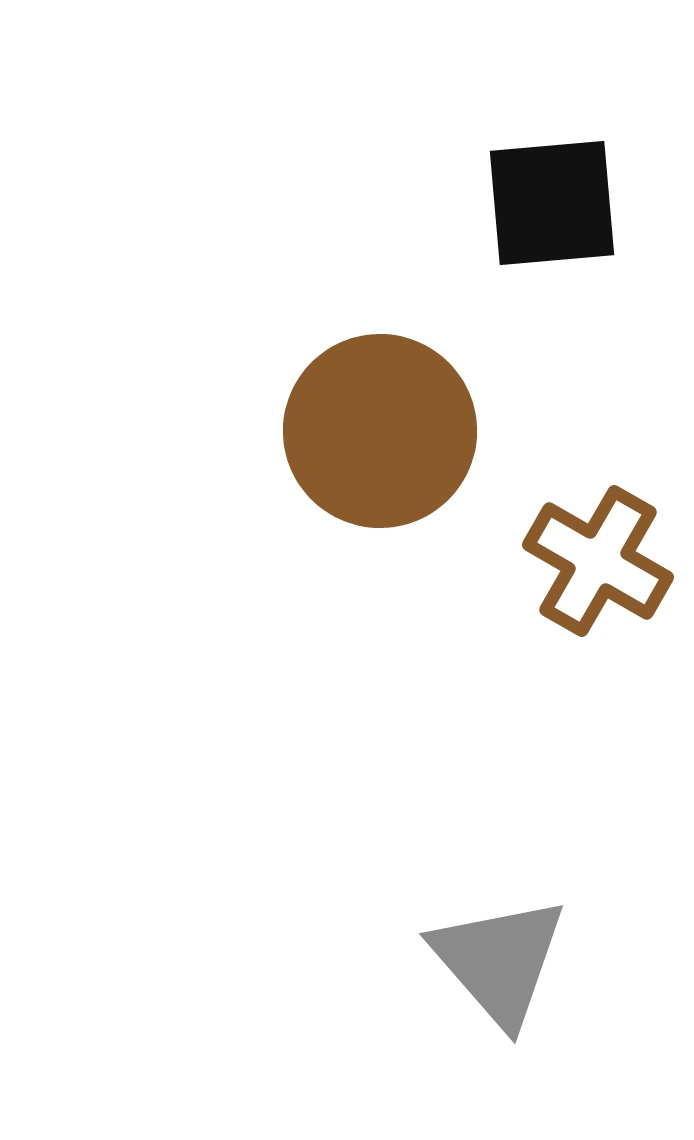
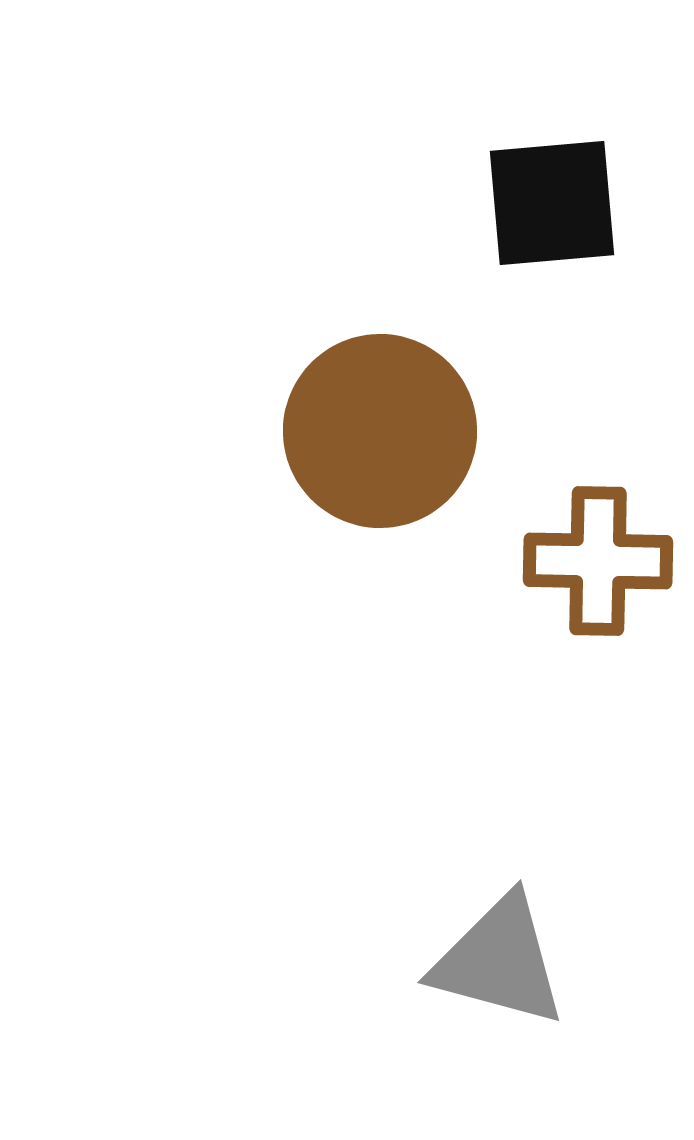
brown cross: rotated 29 degrees counterclockwise
gray triangle: rotated 34 degrees counterclockwise
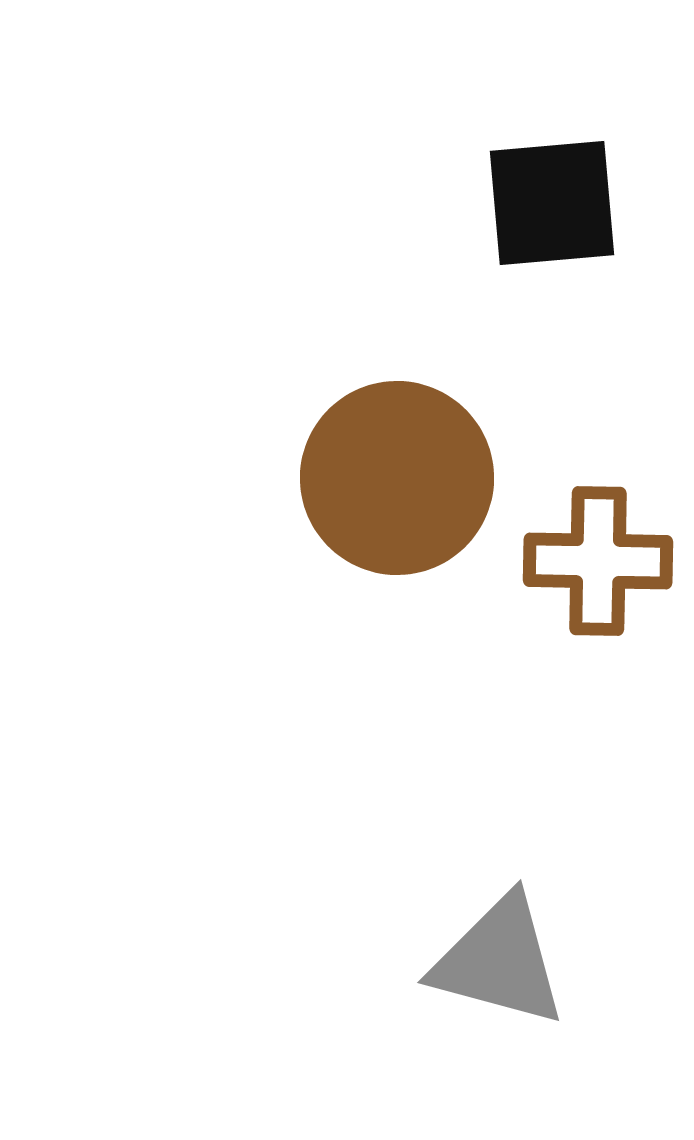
brown circle: moved 17 px right, 47 px down
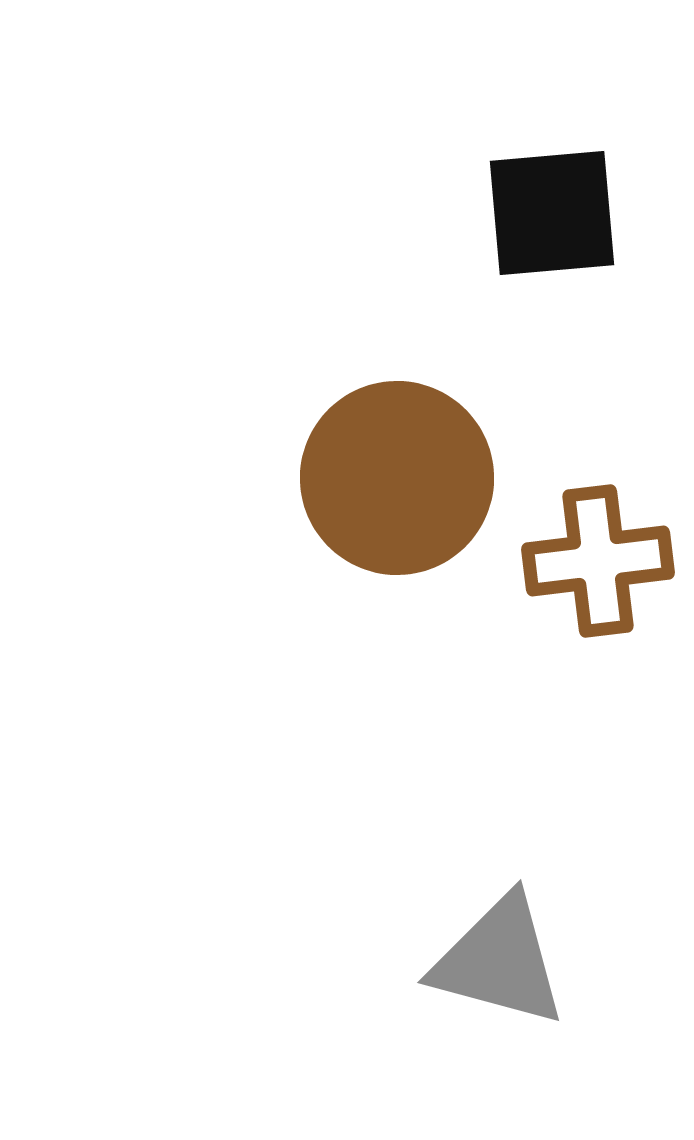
black square: moved 10 px down
brown cross: rotated 8 degrees counterclockwise
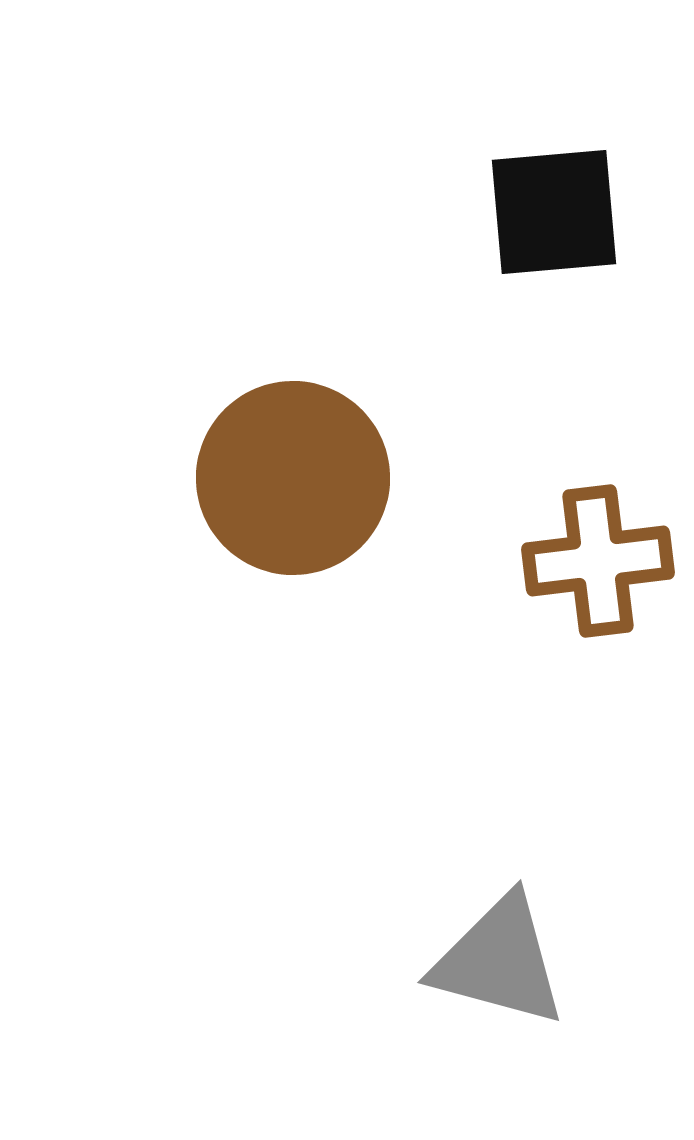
black square: moved 2 px right, 1 px up
brown circle: moved 104 px left
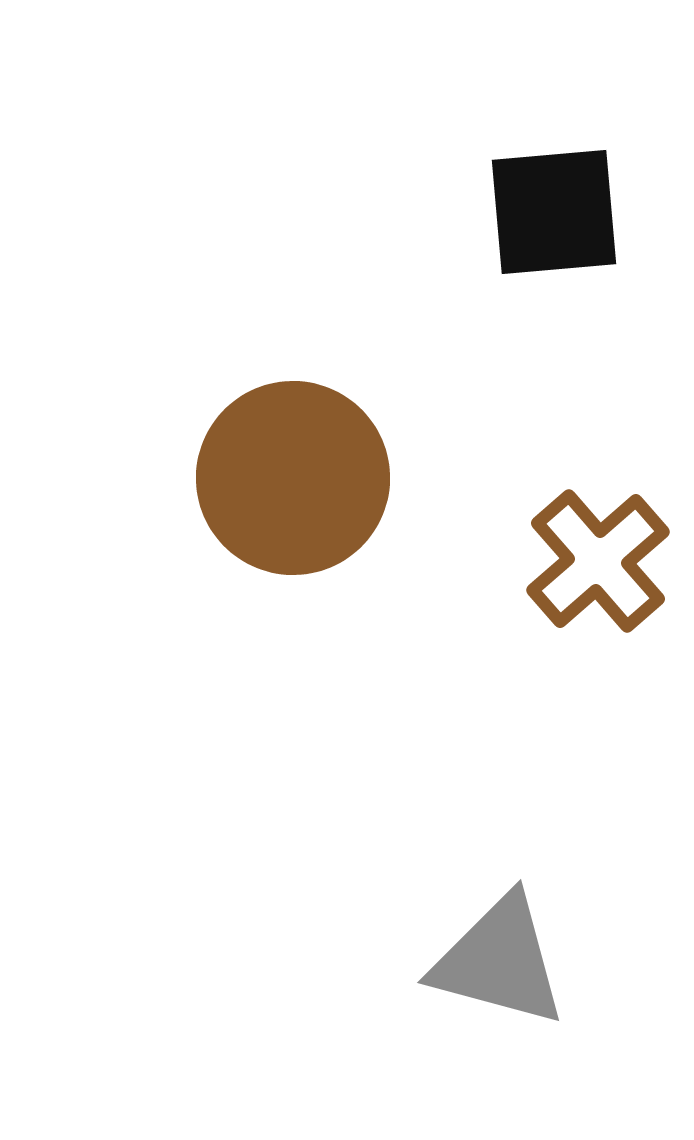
brown cross: rotated 34 degrees counterclockwise
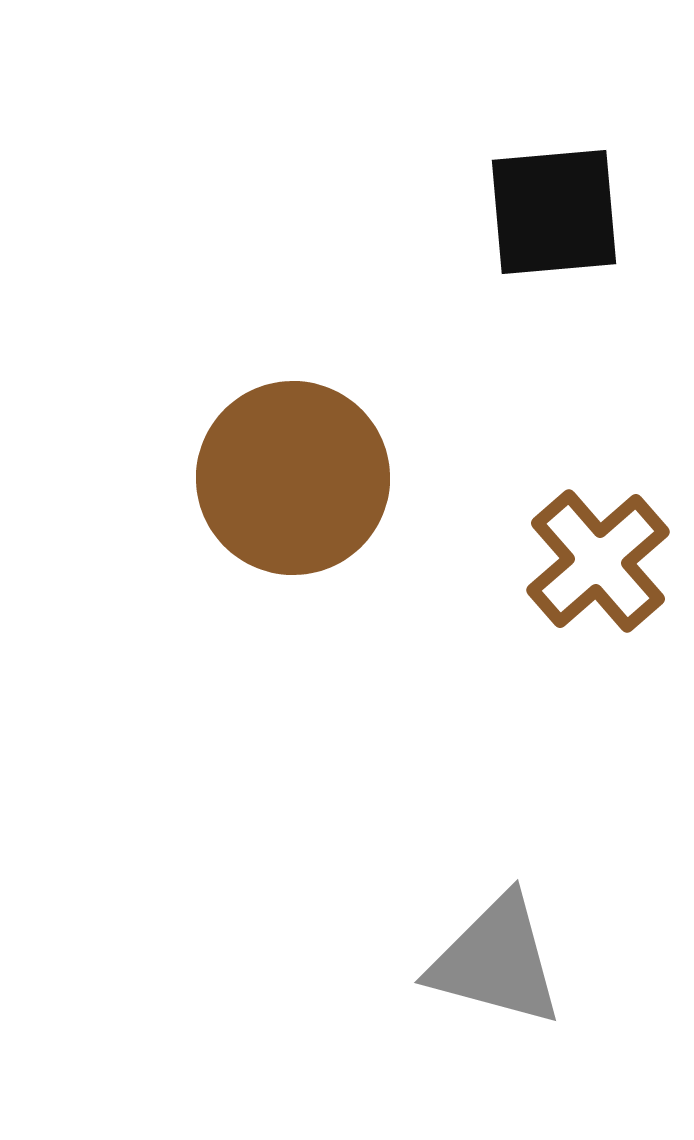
gray triangle: moved 3 px left
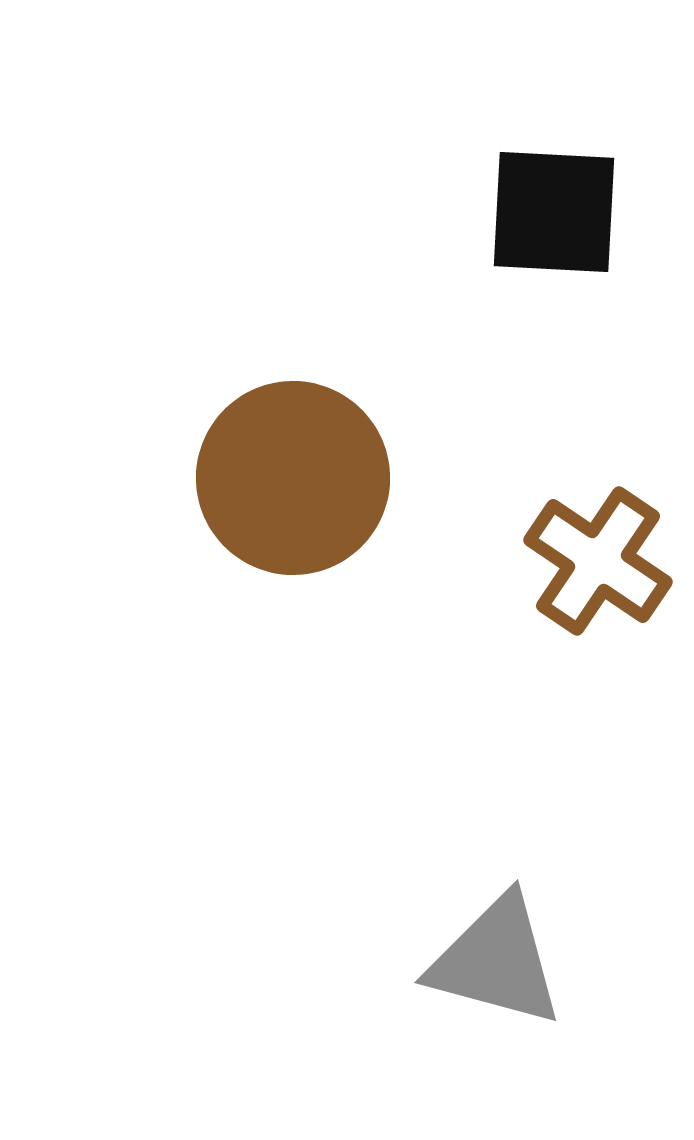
black square: rotated 8 degrees clockwise
brown cross: rotated 15 degrees counterclockwise
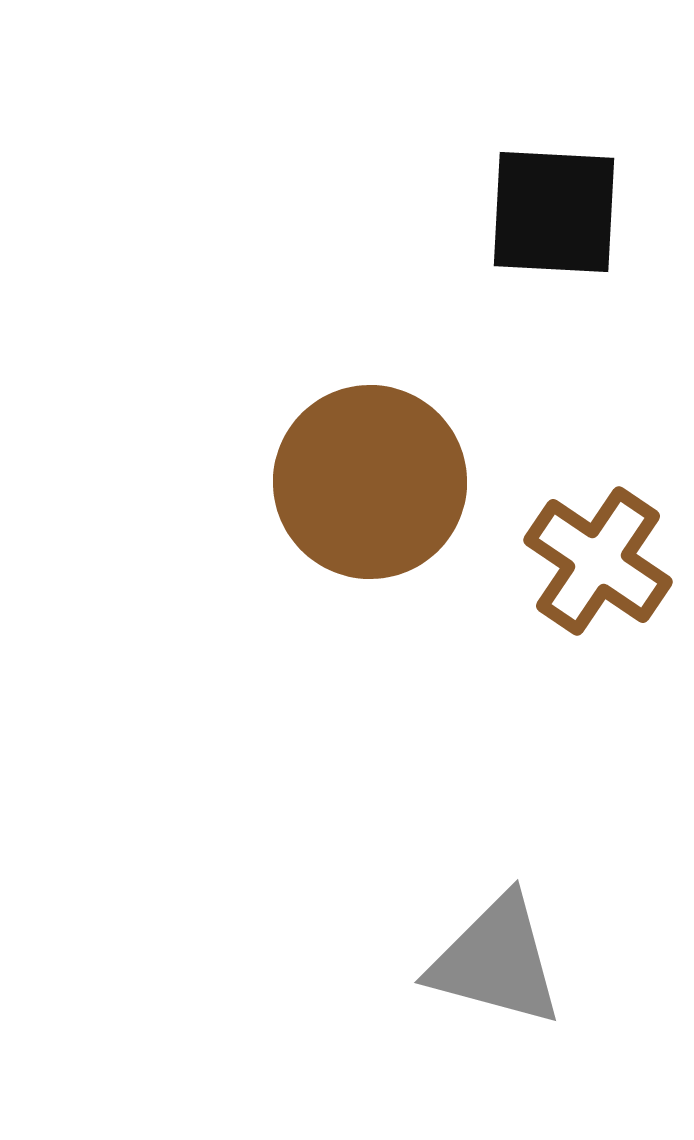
brown circle: moved 77 px right, 4 px down
